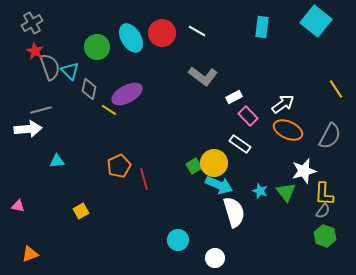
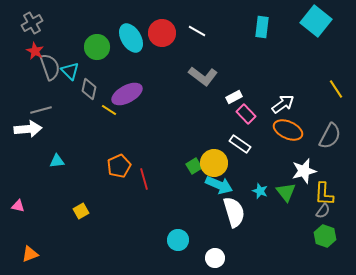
pink rectangle at (248, 116): moved 2 px left, 2 px up
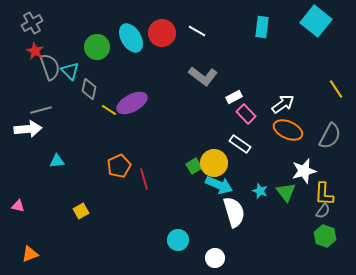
purple ellipse at (127, 94): moved 5 px right, 9 px down
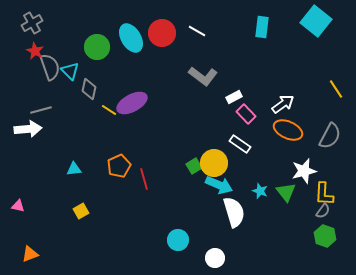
cyan triangle at (57, 161): moved 17 px right, 8 px down
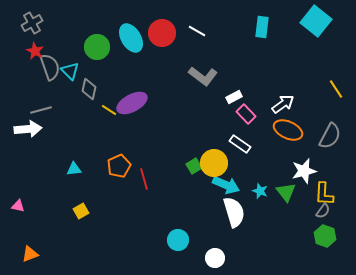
cyan arrow at (219, 185): moved 7 px right
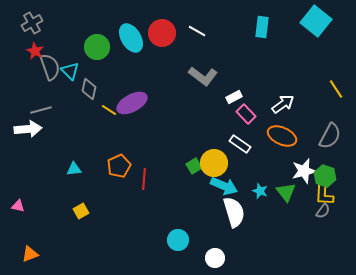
orange ellipse at (288, 130): moved 6 px left, 6 px down
red line at (144, 179): rotated 20 degrees clockwise
cyan arrow at (226, 185): moved 2 px left, 1 px down
green hexagon at (325, 236): moved 60 px up
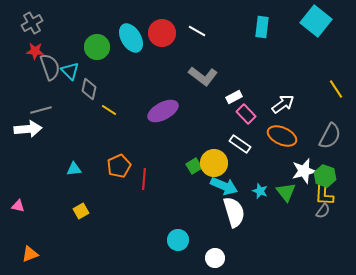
red star at (35, 51): rotated 24 degrees counterclockwise
purple ellipse at (132, 103): moved 31 px right, 8 px down
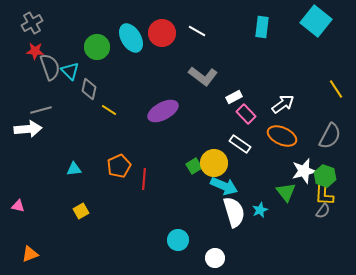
cyan star at (260, 191): moved 19 px down; rotated 28 degrees clockwise
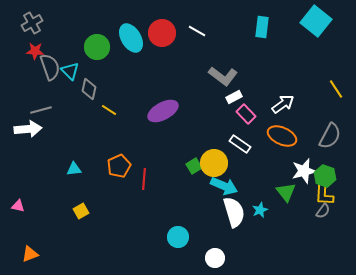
gray L-shape at (203, 76): moved 20 px right
cyan circle at (178, 240): moved 3 px up
